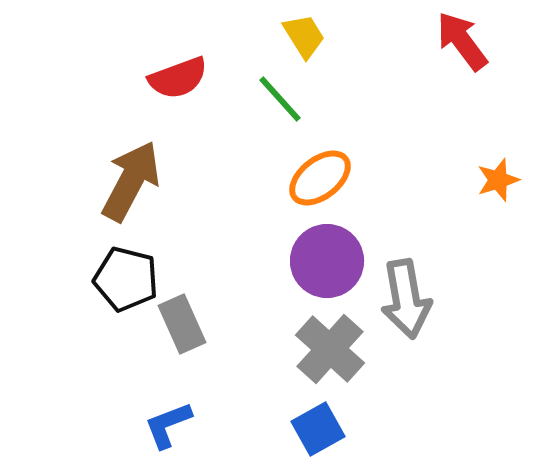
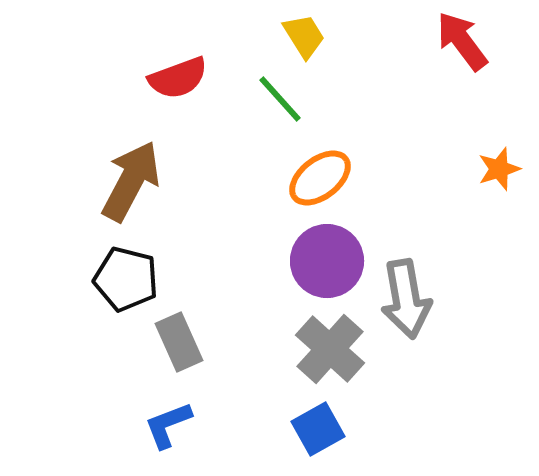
orange star: moved 1 px right, 11 px up
gray rectangle: moved 3 px left, 18 px down
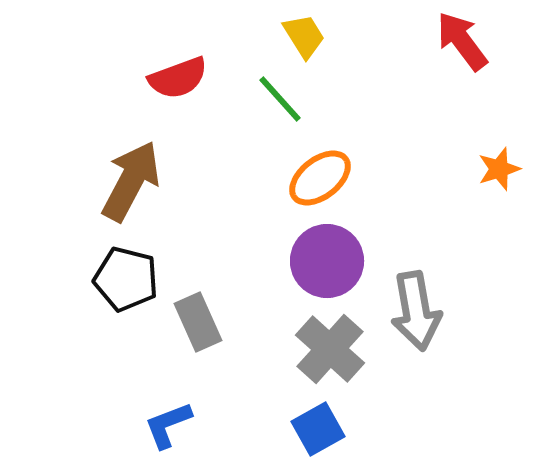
gray arrow: moved 10 px right, 12 px down
gray rectangle: moved 19 px right, 20 px up
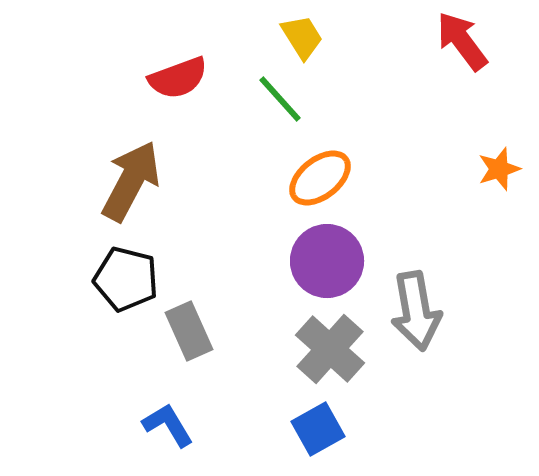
yellow trapezoid: moved 2 px left, 1 px down
gray rectangle: moved 9 px left, 9 px down
blue L-shape: rotated 80 degrees clockwise
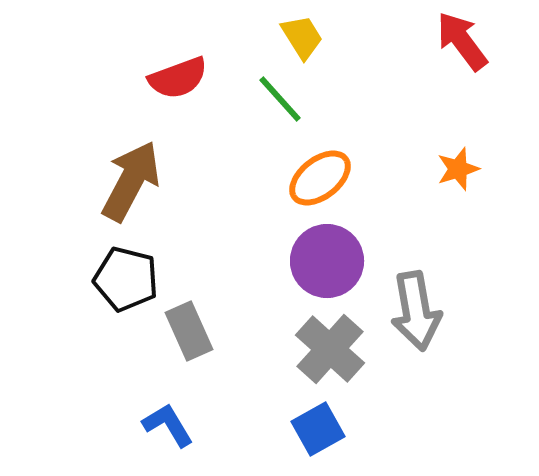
orange star: moved 41 px left
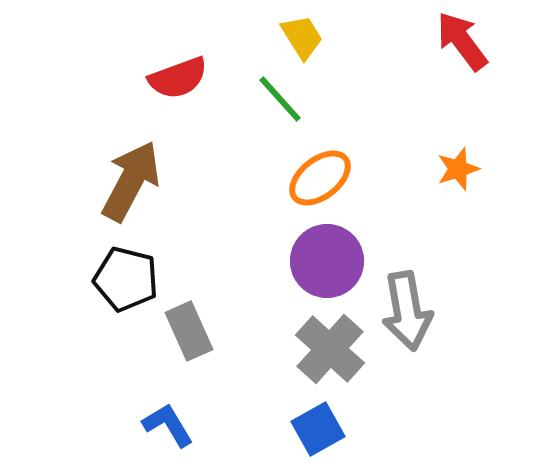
gray arrow: moved 9 px left
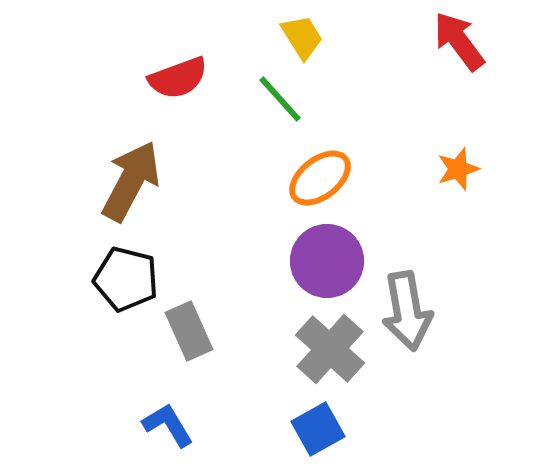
red arrow: moved 3 px left
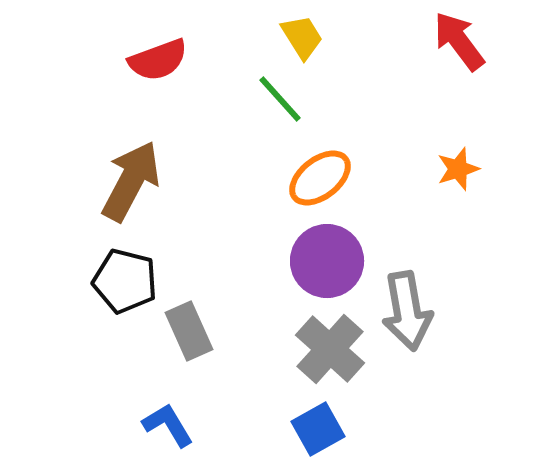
red semicircle: moved 20 px left, 18 px up
black pentagon: moved 1 px left, 2 px down
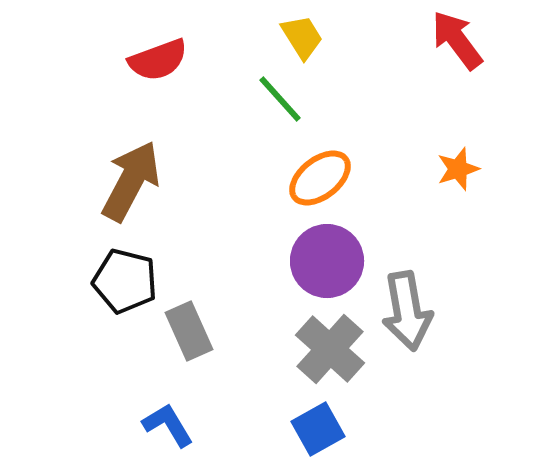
red arrow: moved 2 px left, 1 px up
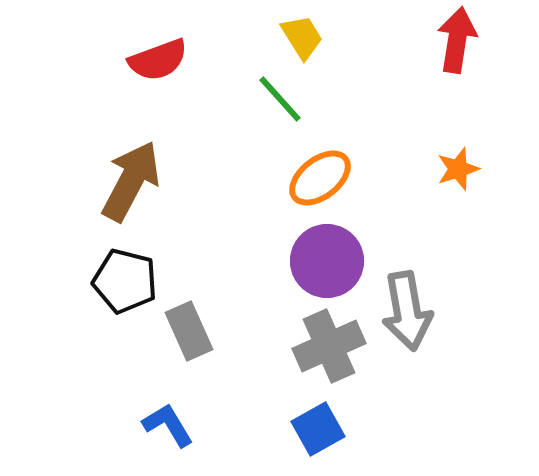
red arrow: rotated 46 degrees clockwise
gray cross: moved 1 px left, 3 px up; rotated 24 degrees clockwise
